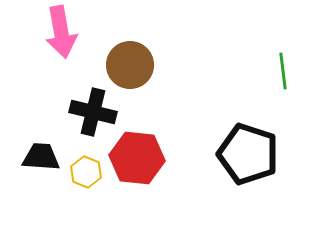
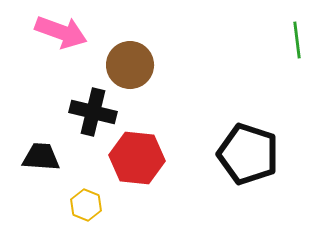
pink arrow: rotated 60 degrees counterclockwise
green line: moved 14 px right, 31 px up
yellow hexagon: moved 33 px down
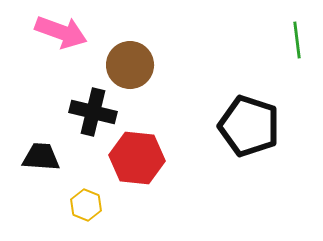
black pentagon: moved 1 px right, 28 px up
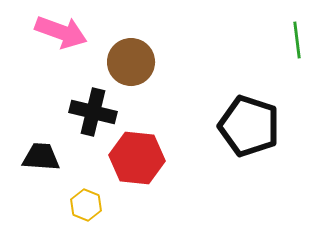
brown circle: moved 1 px right, 3 px up
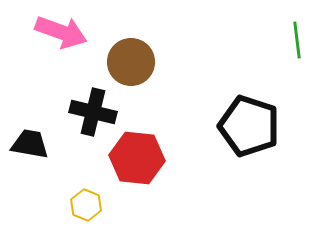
black trapezoid: moved 11 px left, 13 px up; rotated 6 degrees clockwise
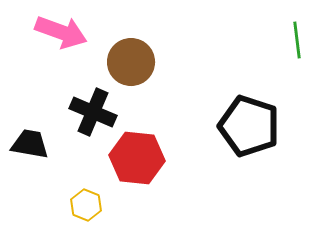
black cross: rotated 9 degrees clockwise
